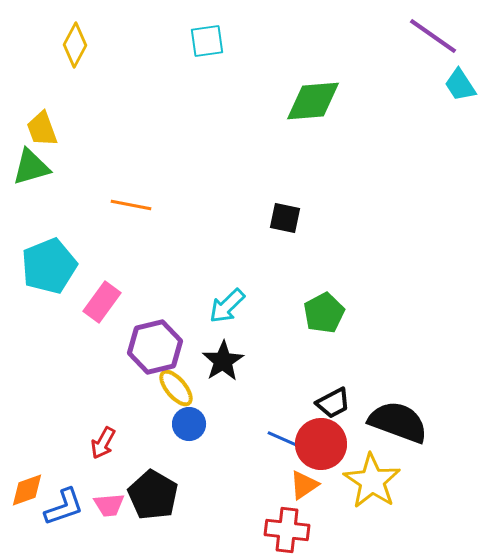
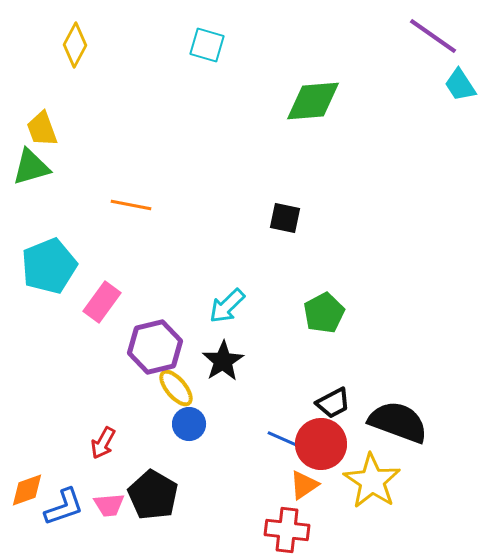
cyan square: moved 4 px down; rotated 24 degrees clockwise
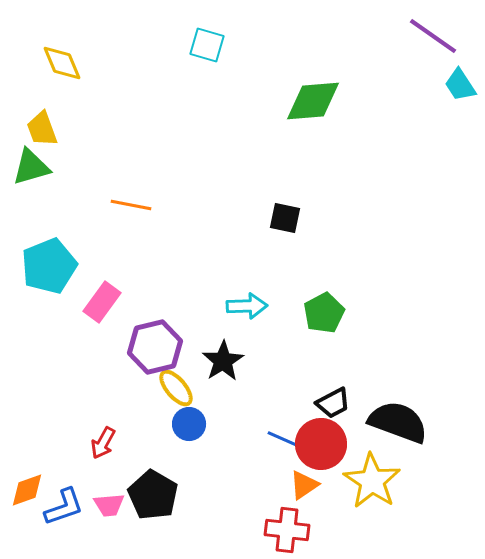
yellow diamond: moved 13 px left, 18 px down; rotated 51 degrees counterclockwise
cyan arrow: moved 20 px right; rotated 138 degrees counterclockwise
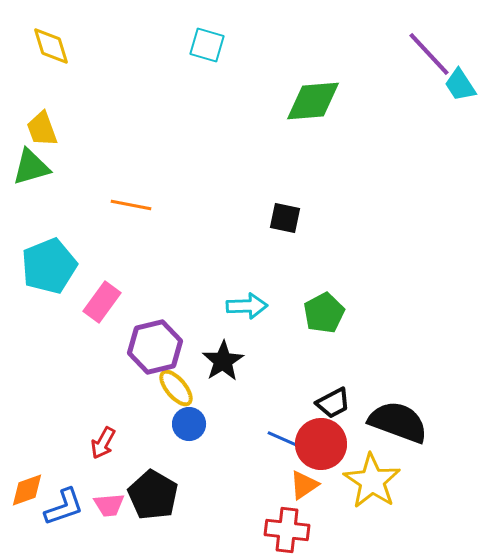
purple line: moved 4 px left, 18 px down; rotated 12 degrees clockwise
yellow diamond: moved 11 px left, 17 px up; rotated 6 degrees clockwise
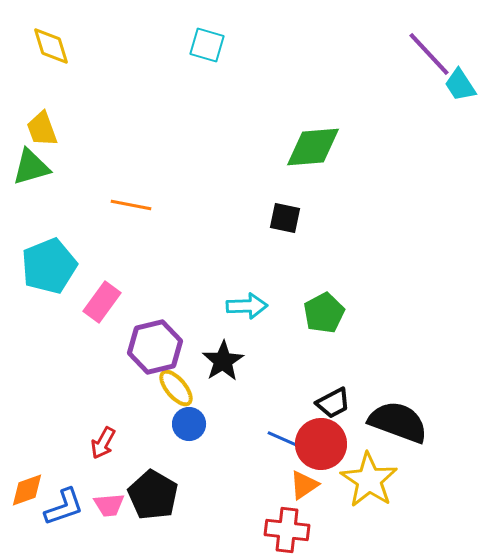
green diamond: moved 46 px down
yellow star: moved 3 px left, 1 px up
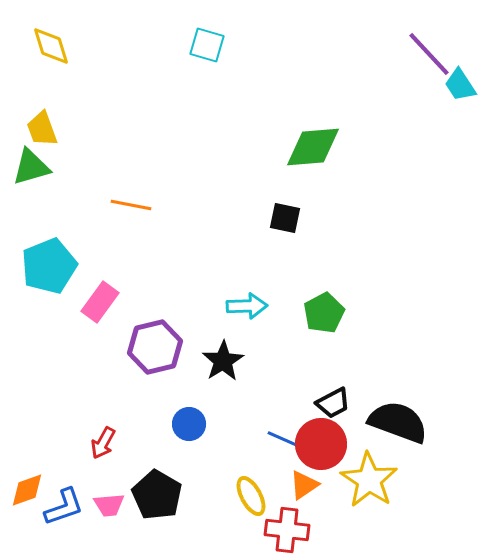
pink rectangle: moved 2 px left
yellow ellipse: moved 75 px right, 108 px down; rotated 12 degrees clockwise
black pentagon: moved 4 px right
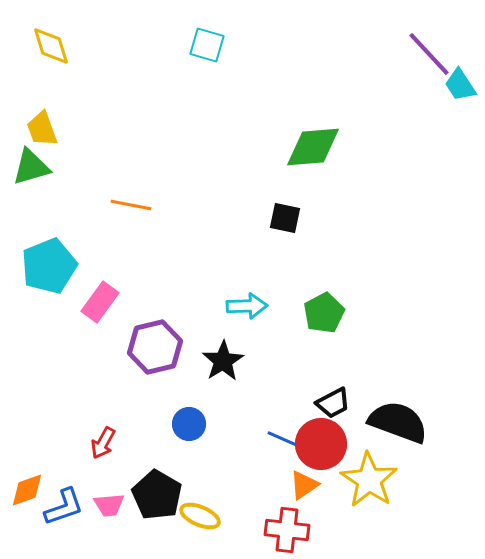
yellow ellipse: moved 51 px left, 20 px down; rotated 39 degrees counterclockwise
